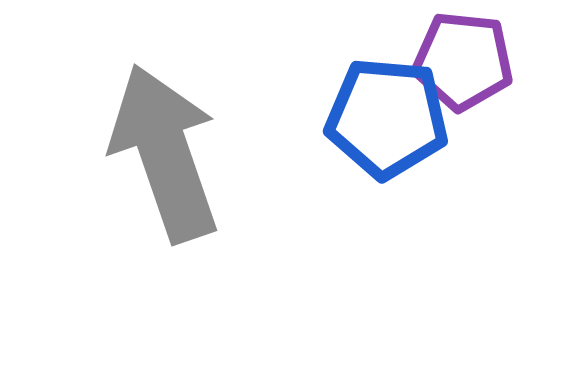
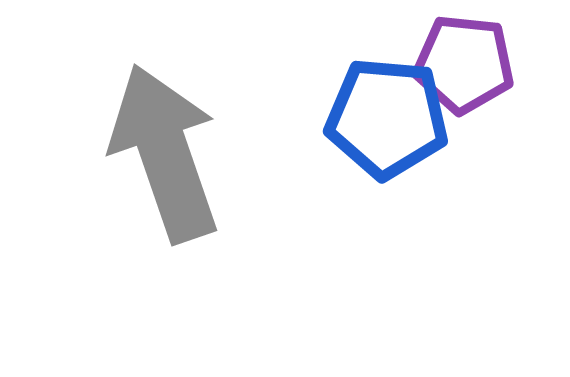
purple pentagon: moved 1 px right, 3 px down
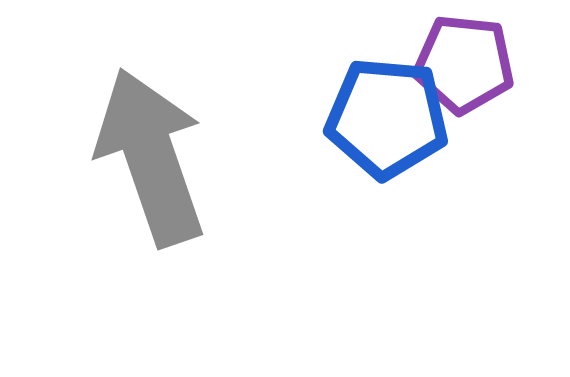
gray arrow: moved 14 px left, 4 px down
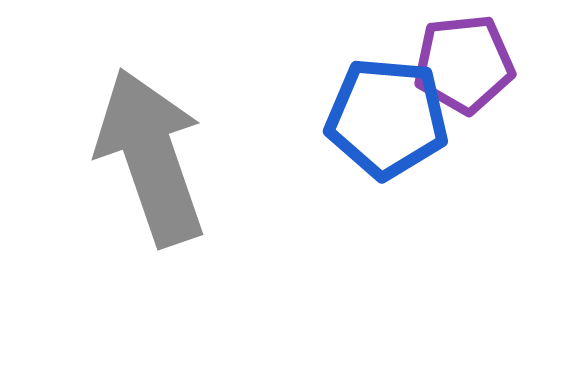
purple pentagon: rotated 12 degrees counterclockwise
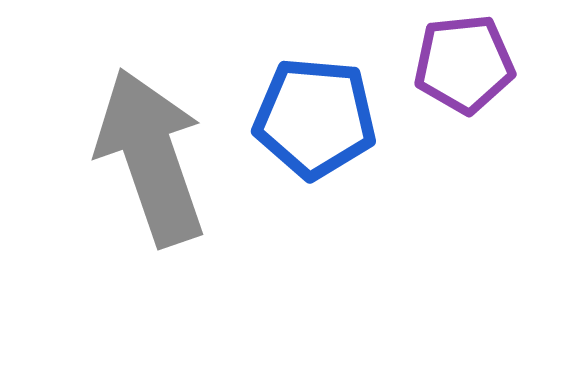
blue pentagon: moved 72 px left
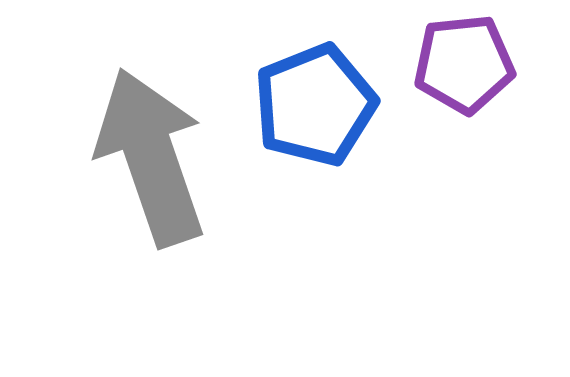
blue pentagon: moved 13 px up; rotated 27 degrees counterclockwise
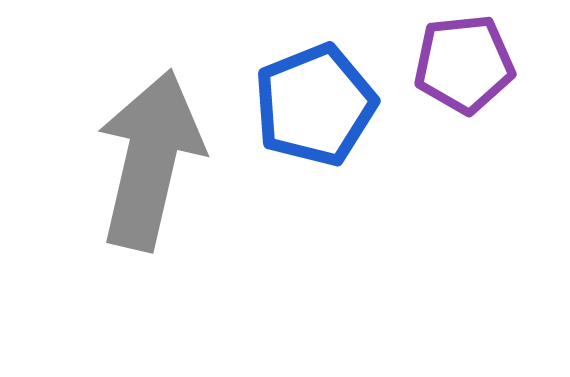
gray arrow: moved 1 px left, 3 px down; rotated 32 degrees clockwise
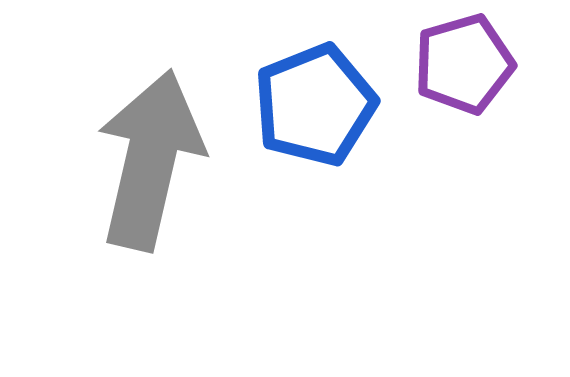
purple pentagon: rotated 10 degrees counterclockwise
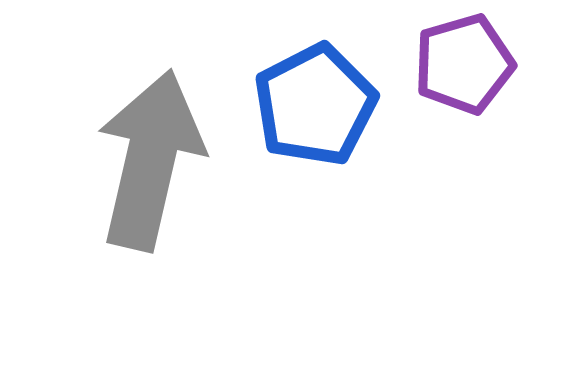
blue pentagon: rotated 5 degrees counterclockwise
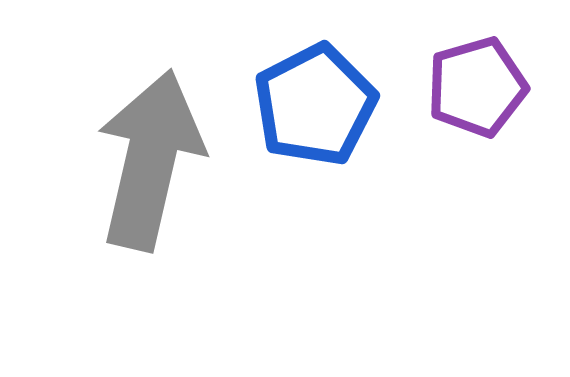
purple pentagon: moved 13 px right, 23 px down
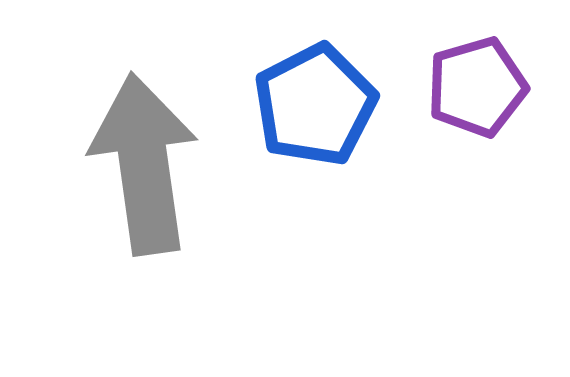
gray arrow: moved 6 px left, 4 px down; rotated 21 degrees counterclockwise
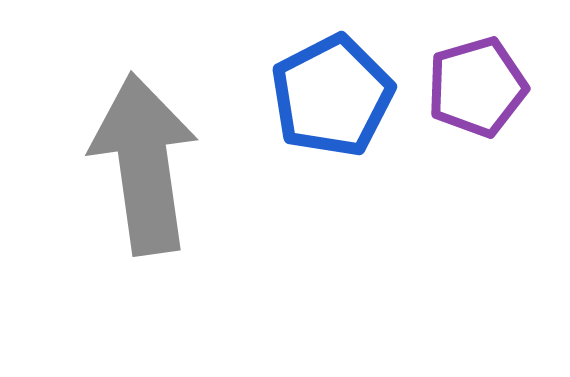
blue pentagon: moved 17 px right, 9 px up
